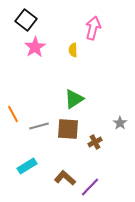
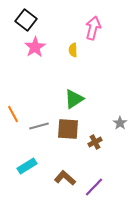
purple line: moved 4 px right
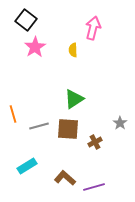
orange line: rotated 12 degrees clockwise
purple line: rotated 30 degrees clockwise
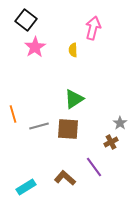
brown cross: moved 16 px right
cyan rectangle: moved 1 px left, 21 px down
purple line: moved 20 px up; rotated 70 degrees clockwise
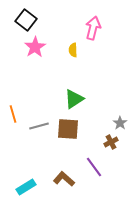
brown L-shape: moved 1 px left, 1 px down
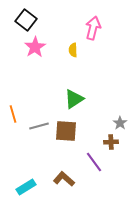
brown square: moved 2 px left, 2 px down
brown cross: rotated 24 degrees clockwise
purple line: moved 5 px up
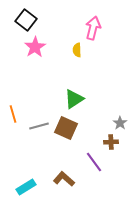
yellow semicircle: moved 4 px right
brown square: moved 3 px up; rotated 20 degrees clockwise
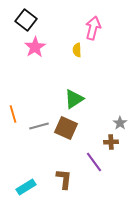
brown L-shape: rotated 55 degrees clockwise
